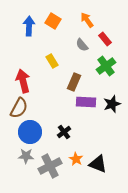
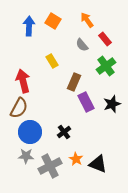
purple rectangle: rotated 60 degrees clockwise
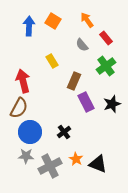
red rectangle: moved 1 px right, 1 px up
brown rectangle: moved 1 px up
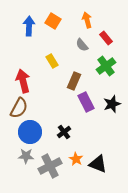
orange arrow: rotated 21 degrees clockwise
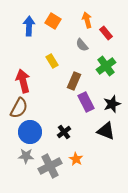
red rectangle: moved 5 px up
black triangle: moved 8 px right, 33 px up
